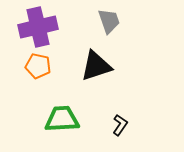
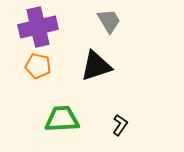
gray trapezoid: rotated 12 degrees counterclockwise
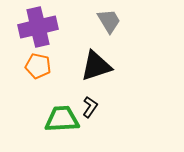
black L-shape: moved 30 px left, 18 px up
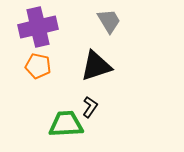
green trapezoid: moved 4 px right, 5 px down
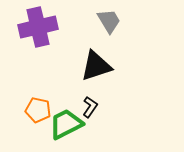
orange pentagon: moved 44 px down
green trapezoid: rotated 24 degrees counterclockwise
